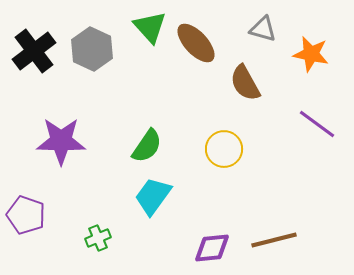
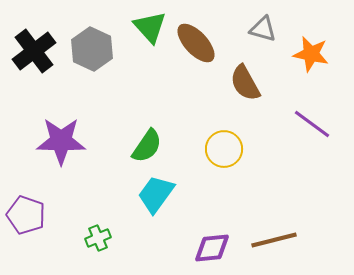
purple line: moved 5 px left
cyan trapezoid: moved 3 px right, 2 px up
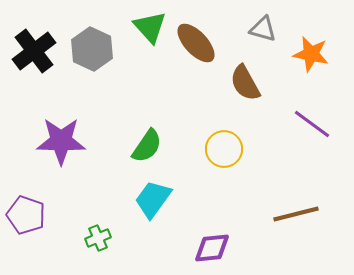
cyan trapezoid: moved 3 px left, 5 px down
brown line: moved 22 px right, 26 px up
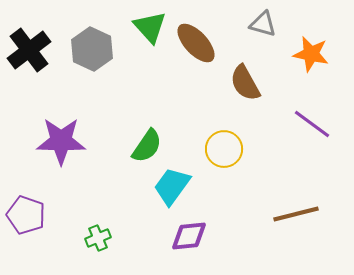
gray triangle: moved 5 px up
black cross: moved 5 px left, 1 px up
cyan trapezoid: moved 19 px right, 13 px up
purple diamond: moved 23 px left, 12 px up
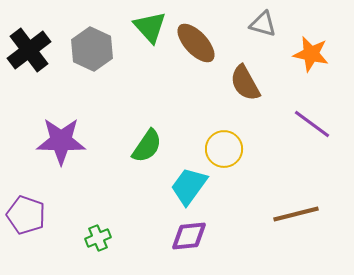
cyan trapezoid: moved 17 px right
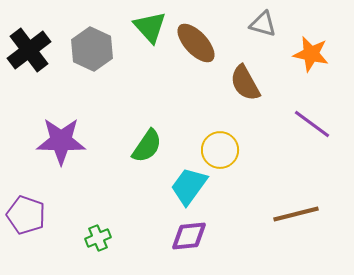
yellow circle: moved 4 px left, 1 px down
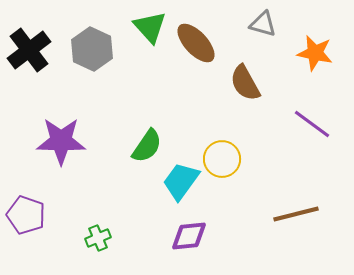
orange star: moved 4 px right, 1 px up
yellow circle: moved 2 px right, 9 px down
cyan trapezoid: moved 8 px left, 5 px up
